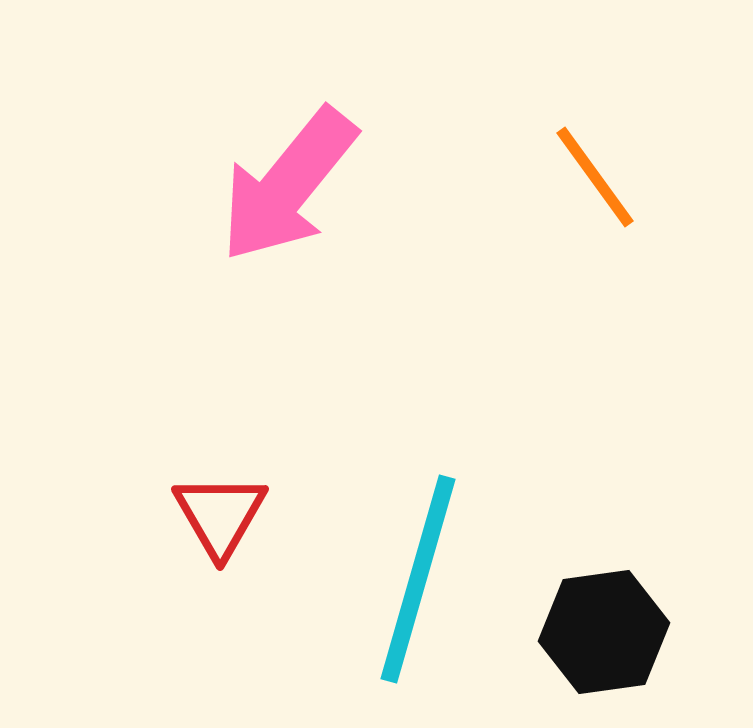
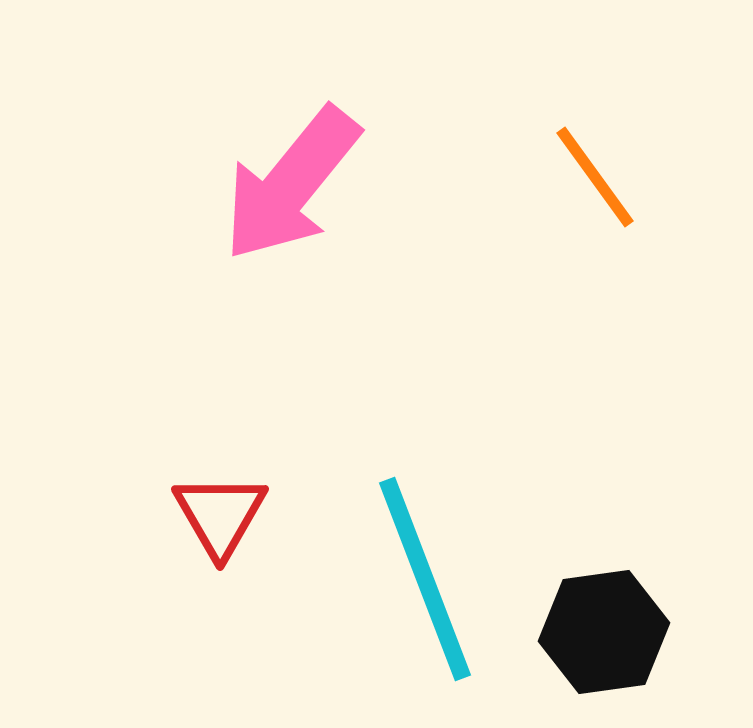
pink arrow: moved 3 px right, 1 px up
cyan line: moved 7 px right; rotated 37 degrees counterclockwise
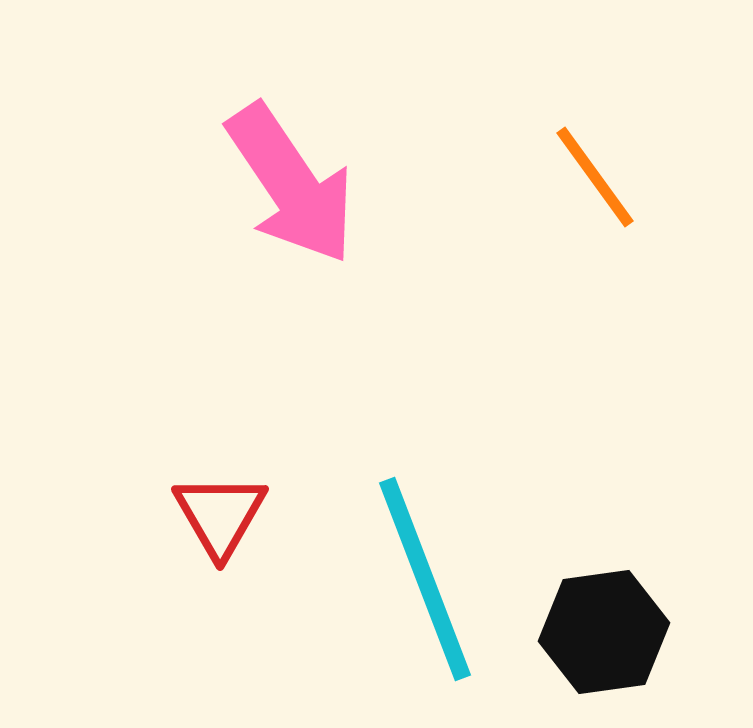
pink arrow: rotated 73 degrees counterclockwise
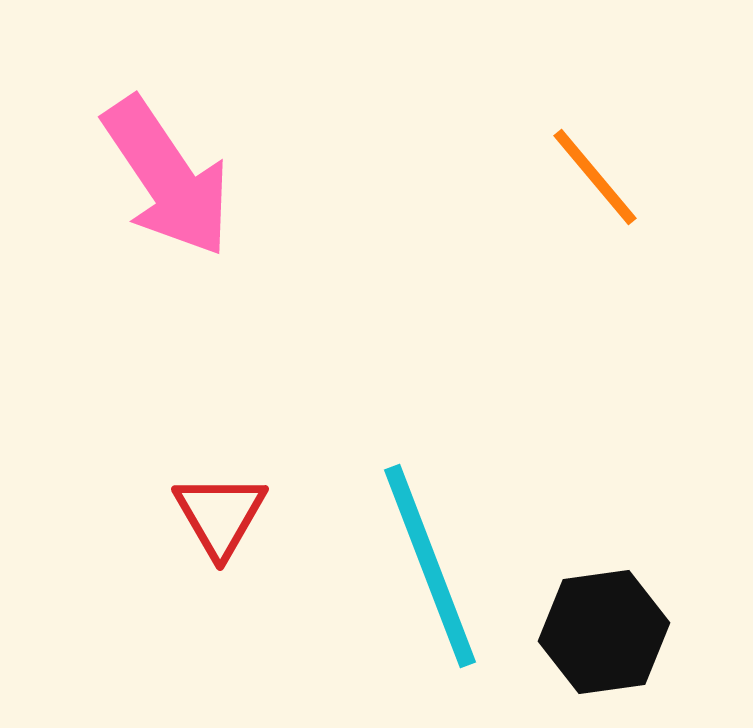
orange line: rotated 4 degrees counterclockwise
pink arrow: moved 124 px left, 7 px up
cyan line: moved 5 px right, 13 px up
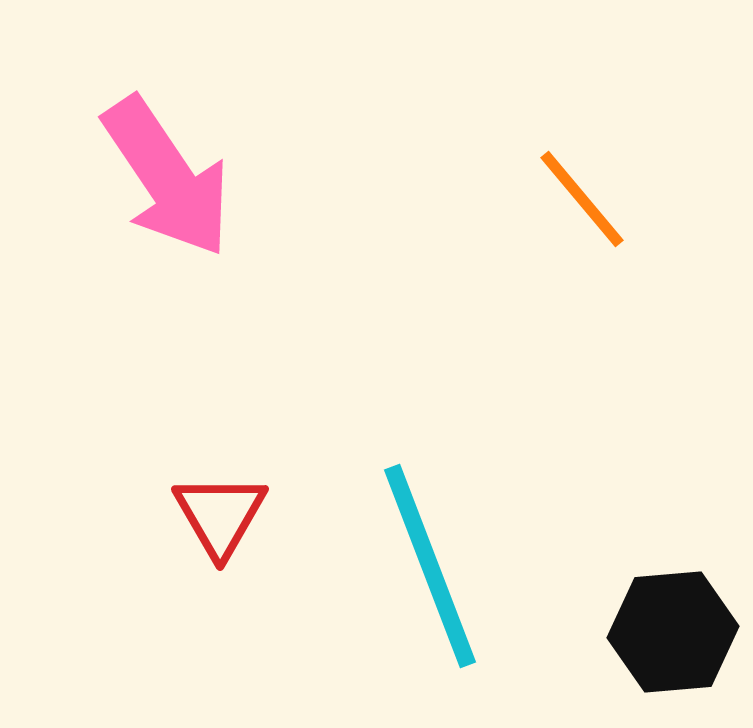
orange line: moved 13 px left, 22 px down
black hexagon: moved 69 px right; rotated 3 degrees clockwise
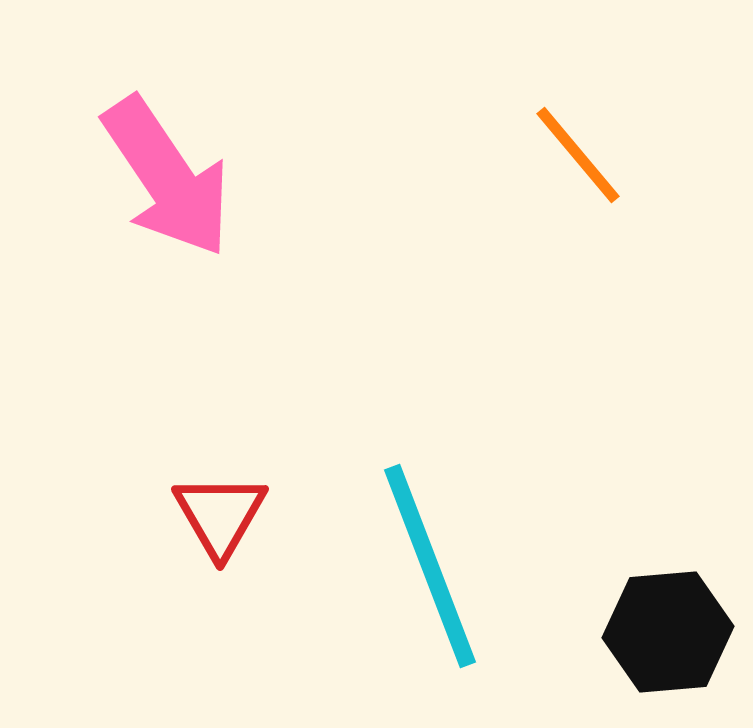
orange line: moved 4 px left, 44 px up
black hexagon: moved 5 px left
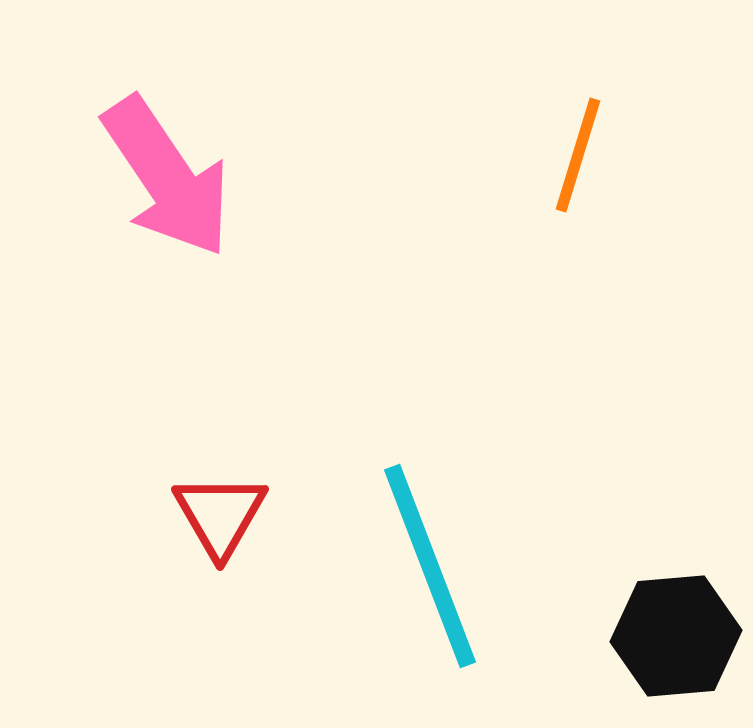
orange line: rotated 57 degrees clockwise
black hexagon: moved 8 px right, 4 px down
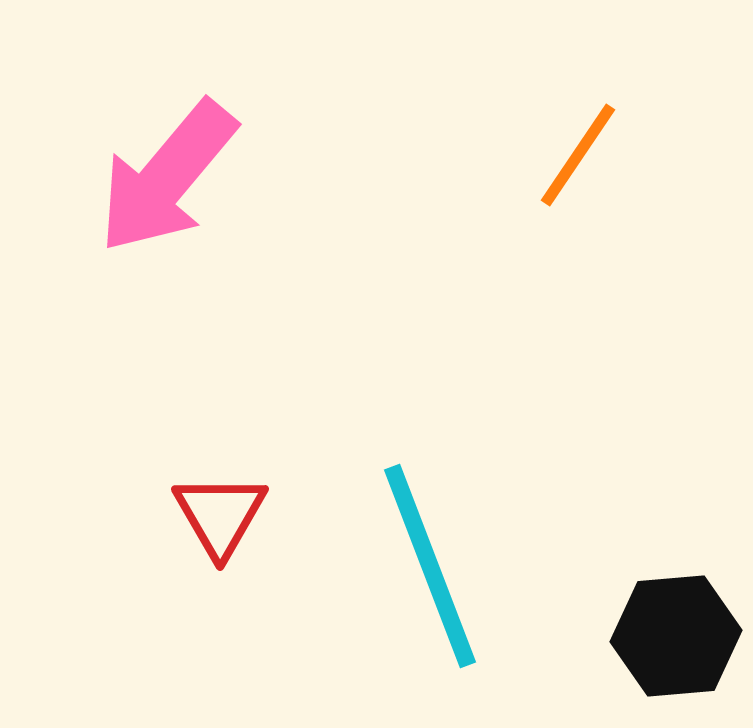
orange line: rotated 17 degrees clockwise
pink arrow: rotated 74 degrees clockwise
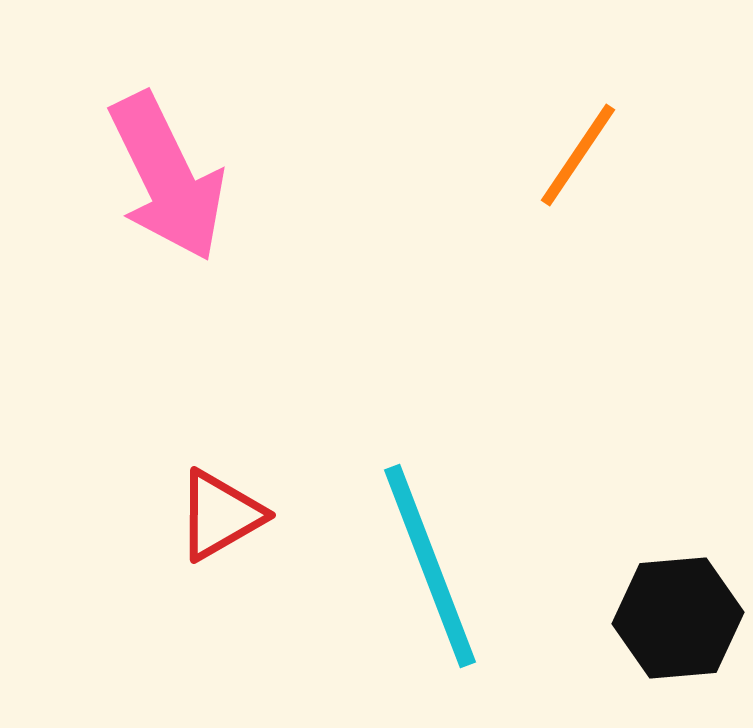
pink arrow: rotated 66 degrees counterclockwise
red triangle: rotated 30 degrees clockwise
black hexagon: moved 2 px right, 18 px up
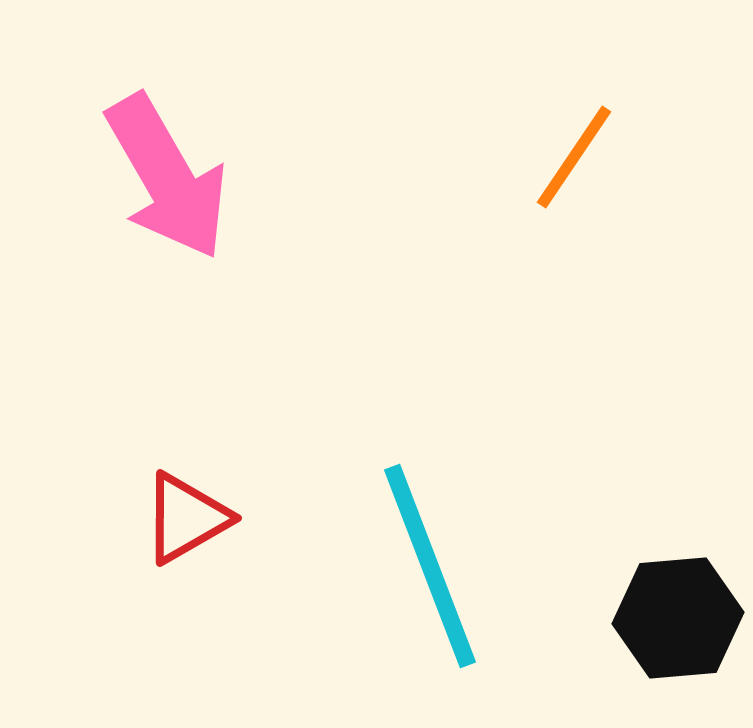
orange line: moved 4 px left, 2 px down
pink arrow: rotated 4 degrees counterclockwise
red triangle: moved 34 px left, 3 px down
